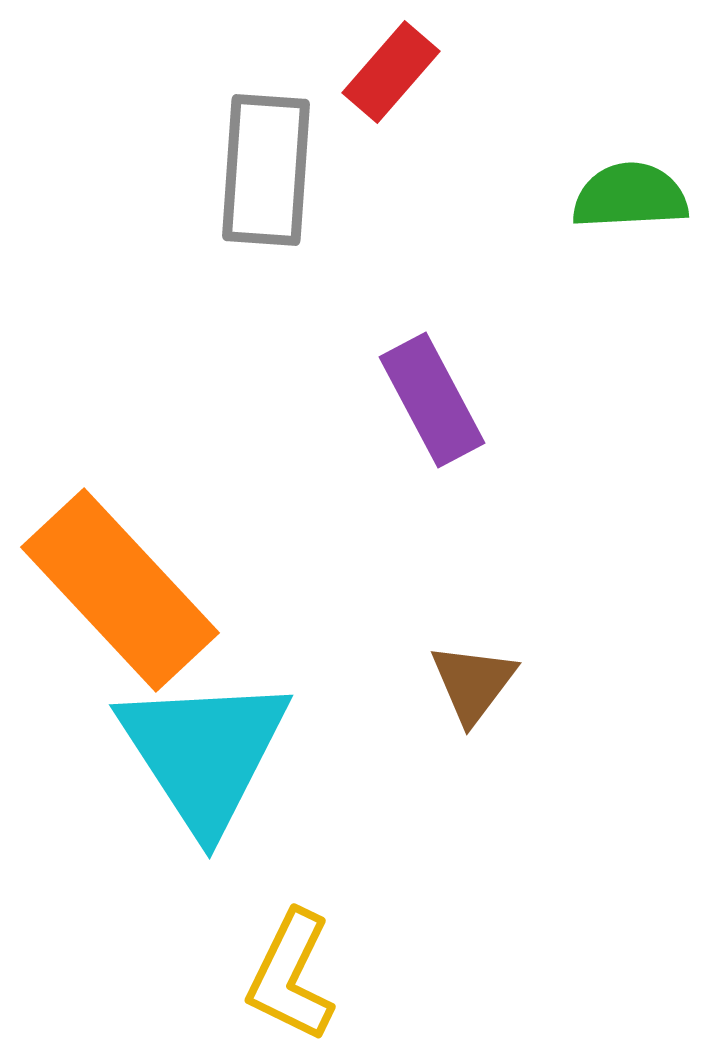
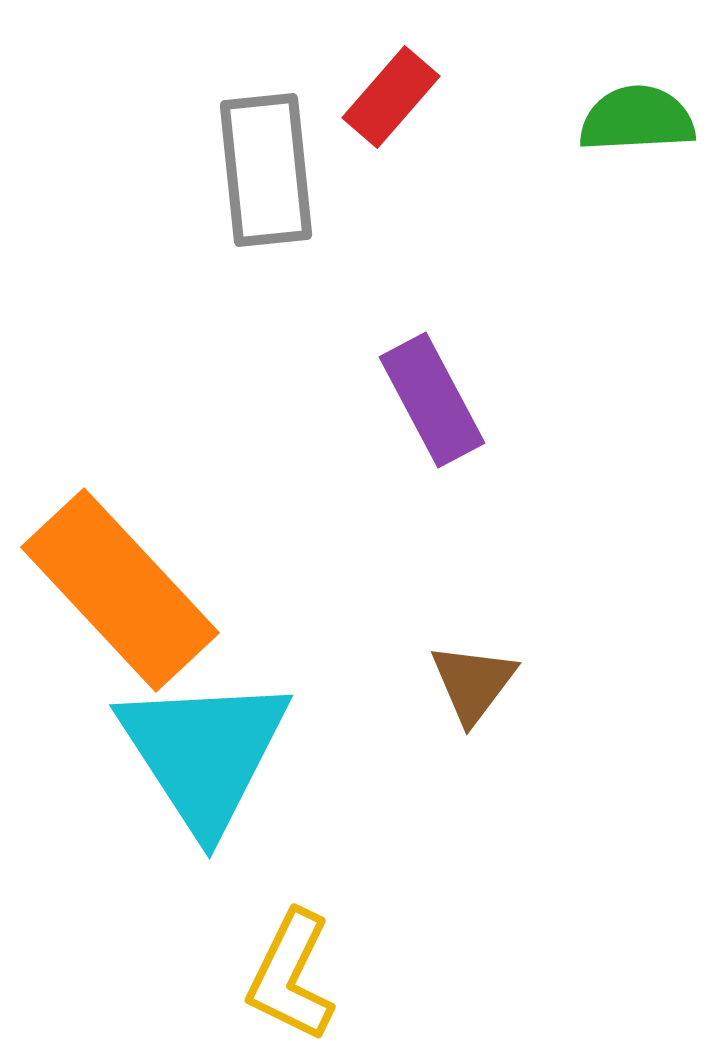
red rectangle: moved 25 px down
gray rectangle: rotated 10 degrees counterclockwise
green semicircle: moved 7 px right, 77 px up
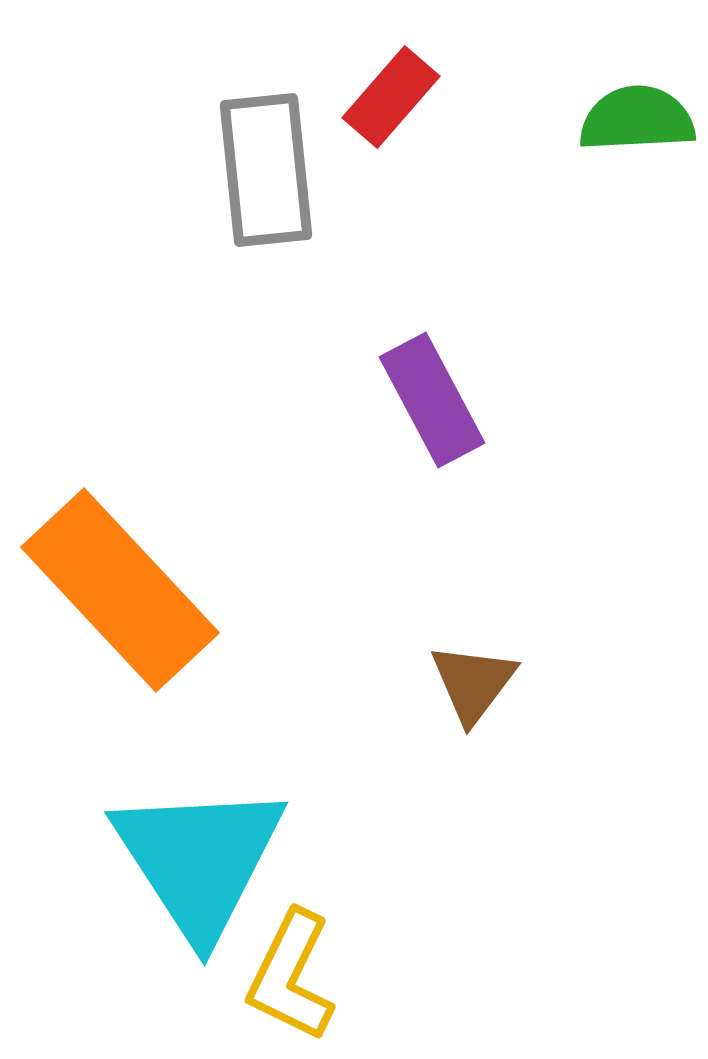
cyan triangle: moved 5 px left, 107 px down
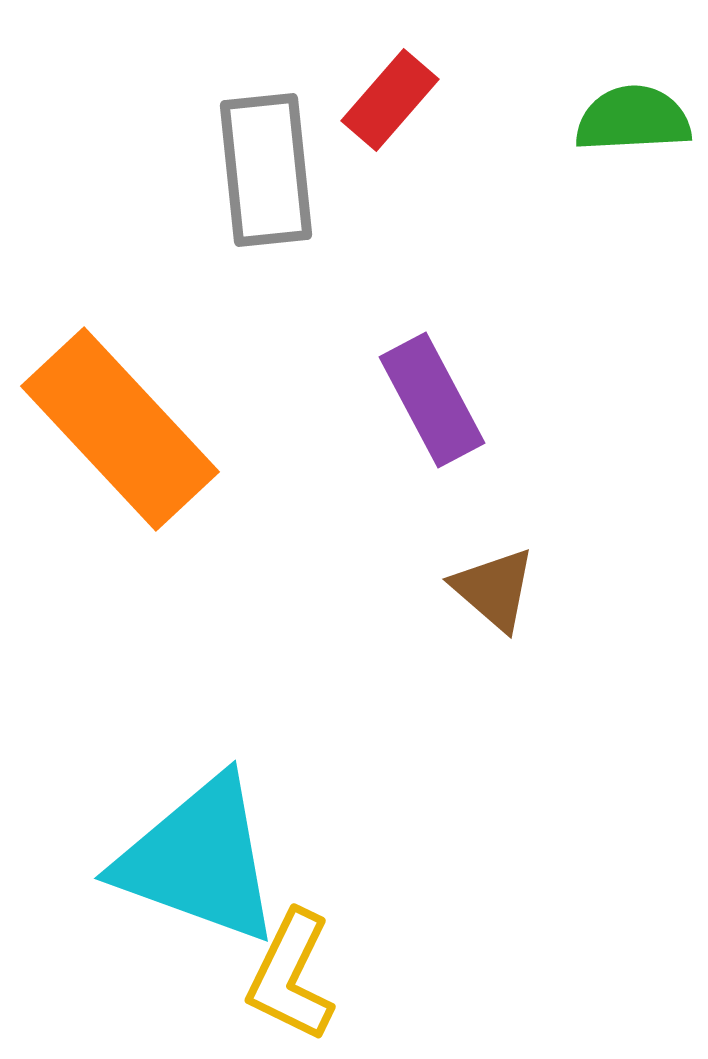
red rectangle: moved 1 px left, 3 px down
green semicircle: moved 4 px left
orange rectangle: moved 161 px up
brown triangle: moved 21 px right, 94 px up; rotated 26 degrees counterclockwise
cyan triangle: rotated 37 degrees counterclockwise
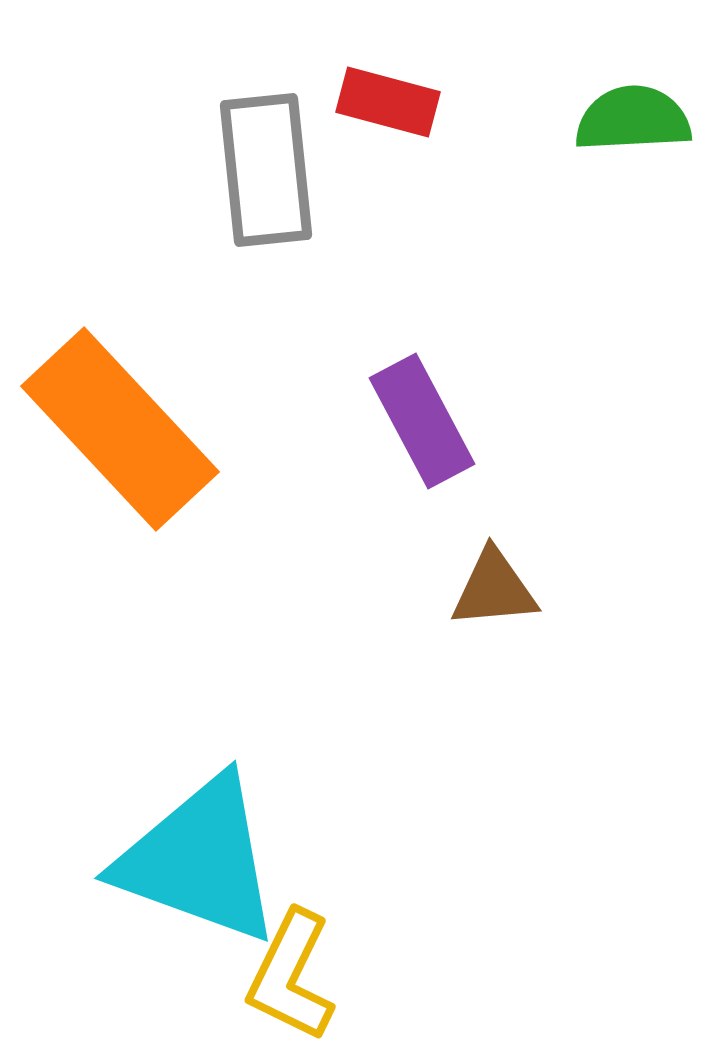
red rectangle: moved 2 px left, 2 px down; rotated 64 degrees clockwise
purple rectangle: moved 10 px left, 21 px down
brown triangle: rotated 46 degrees counterclockwise
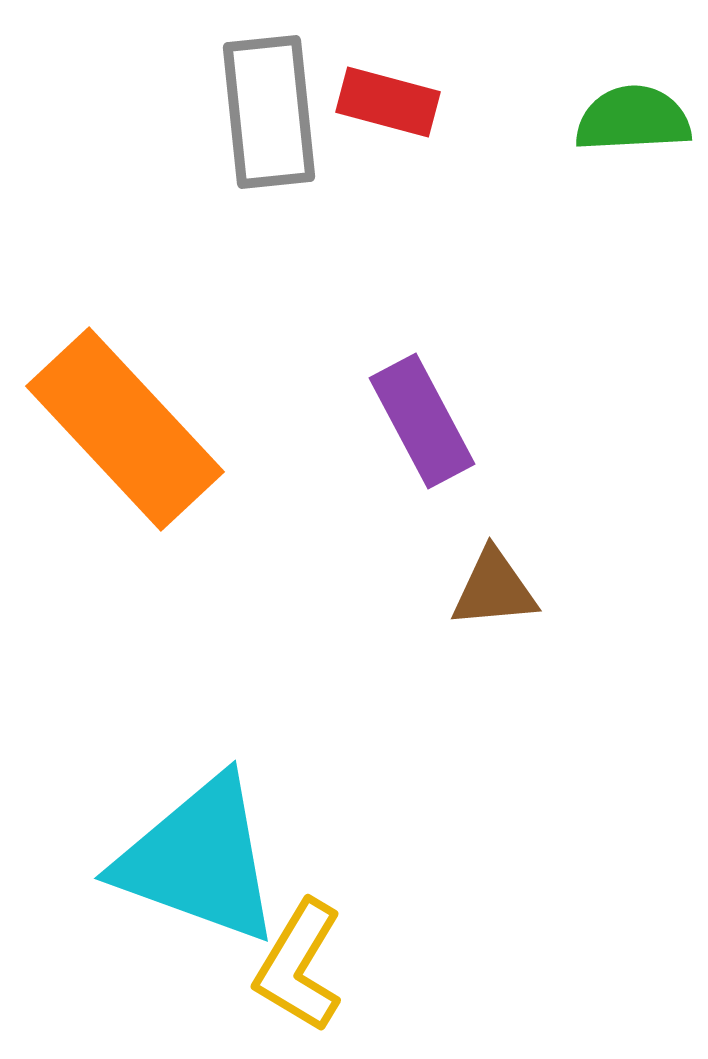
gray rectangle: moved 3 px right, 58 px up
orange rectangle: moved 5 px right
yellow L-shape: moved 8 px right, 10 px up; rotated 5 degrees clockwise
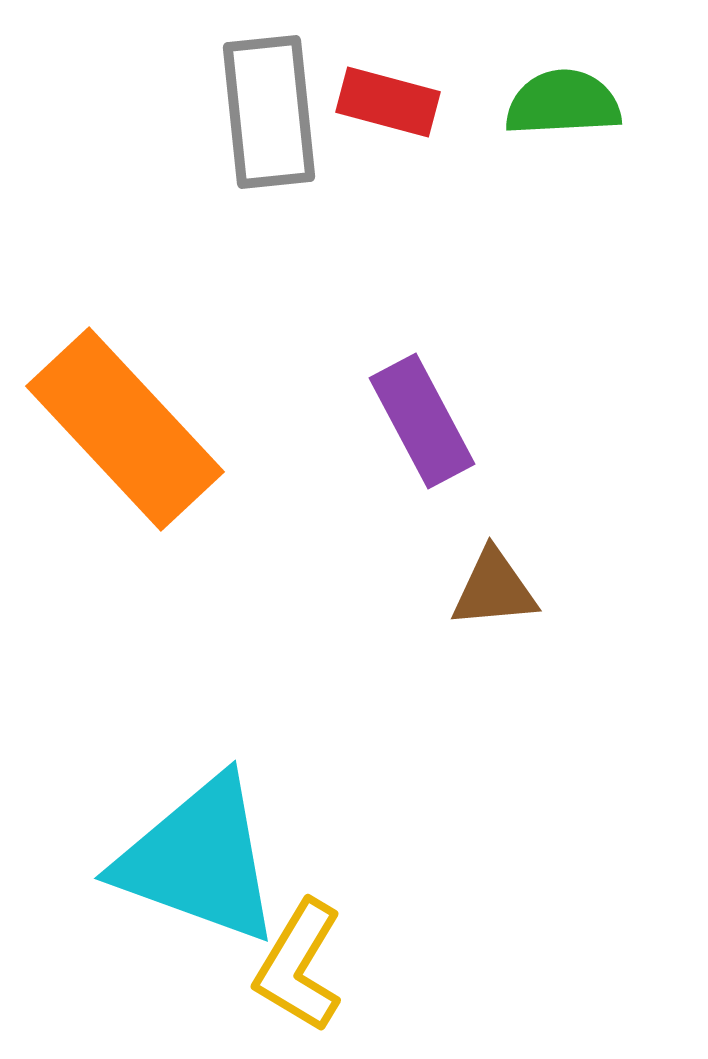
green semicircle: moved 70 px left, 16 px up
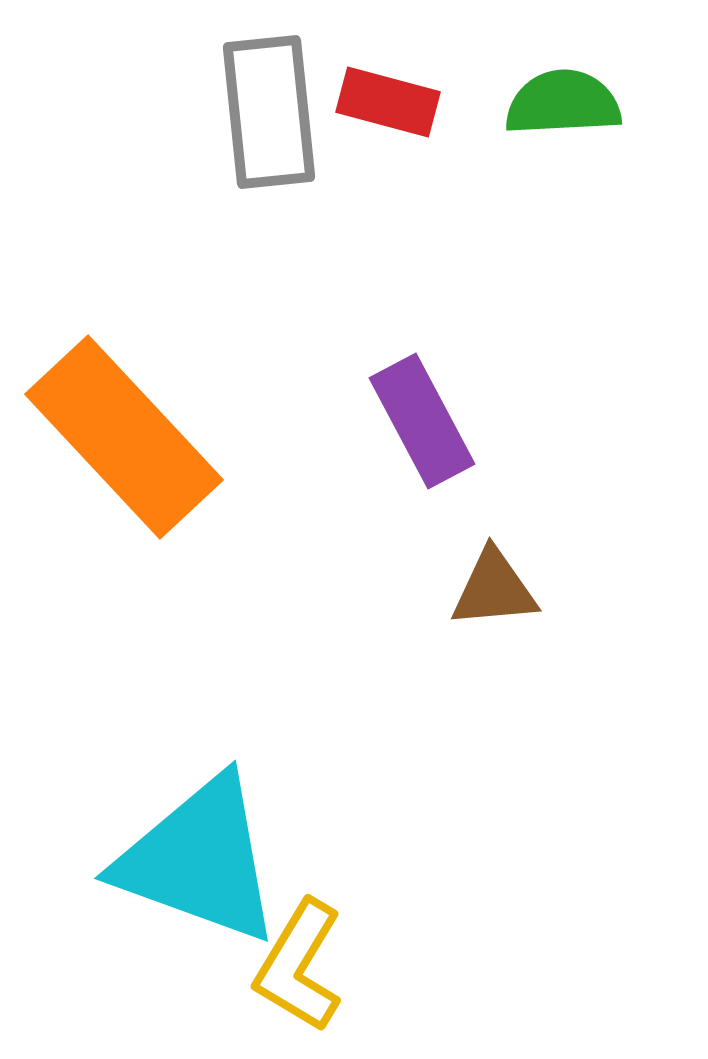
orange rectangle: moved 1 px left, 8 px down
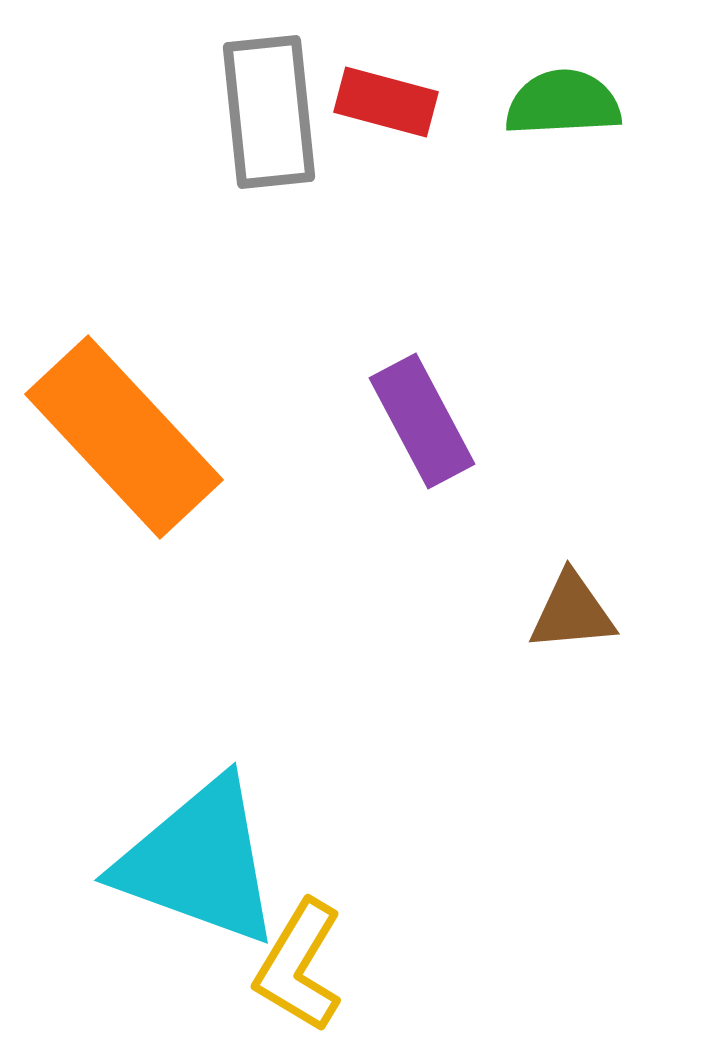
red rectangle: moved 2 px left
brown triangle: moved 78 px right, 23 px down
cyan triangle: moved 2 px down
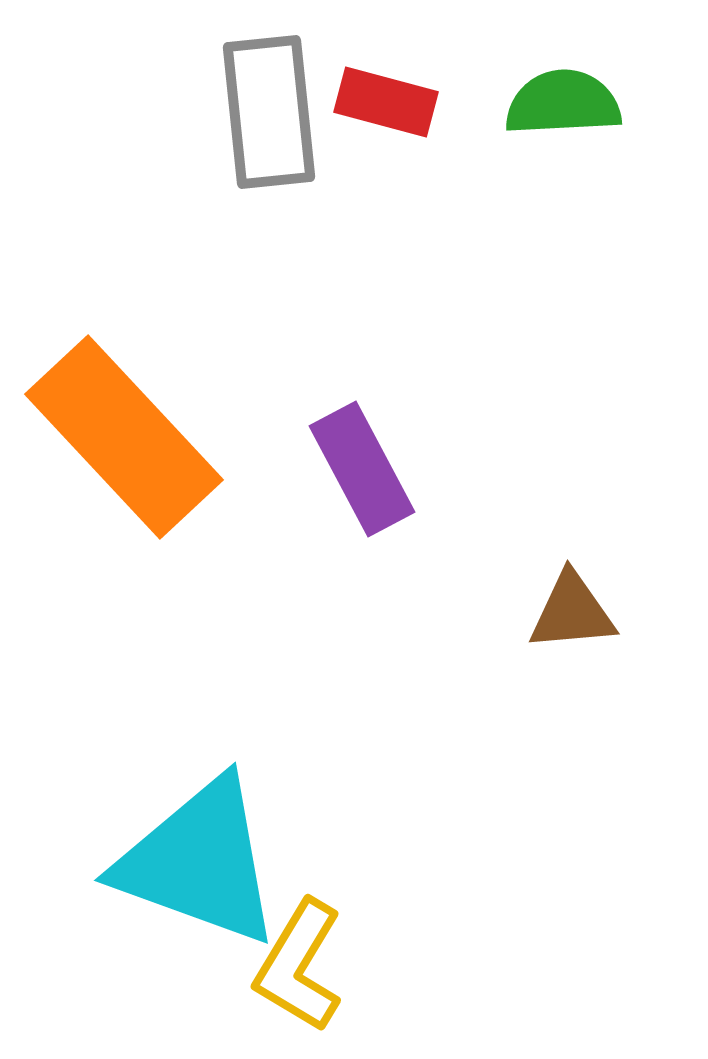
purple rectangle: moved 60 px left, 48 px down
